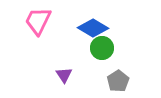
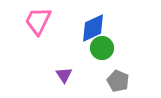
blue diamond: rotated 56 degrees counterclockwise
gray pentagon: rotated 15 degrees counterclockwise
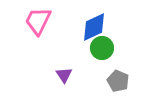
blue diamond: moved 1 px right, 1 px up
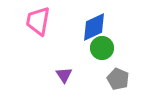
pink trapezoid: rotated 16 degrees counterclockwise
gray pentagon: moved 2 px up
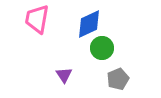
pink trapezoid: moved 1 px left, 2 px up
blue diamond: moved 5 px left, 3 px up
gray pentagon: rotated 25 degrees clockwise
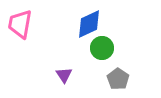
pink trapezoid: moved 17 px left, 5 px down
gray pentagon: rotated 15 degrees counterclockwise
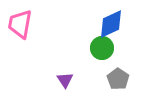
blue diamond: moved 22 px right
purple triangle: moved 1 px right, 5 px down
